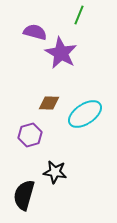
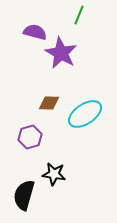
purple hexagon: moved 2 px down
black star: moved 1 px left, 2 px down
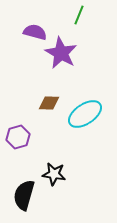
purple hexagon: moved 12 px left
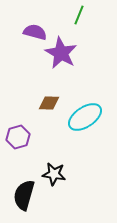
cyan ellipse: moved 3 px down
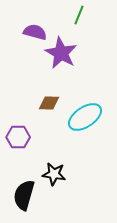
purple hexagon: rotated 15 degrees clockwise
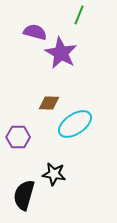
cyan ellipse: moved 10 px left, 7 px down
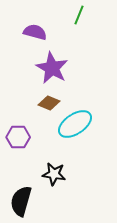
purple star: moved 9 px left, 15 px down
brown diamond: rotated 20 degrees clockwise
black semicircle: moved 3 px left, 6 px down
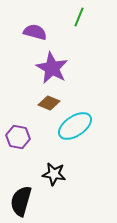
green line: moved 2 px down
cyan ellipse: moved 2 px down
purple hexagon: rotated 10 degrees clockwise
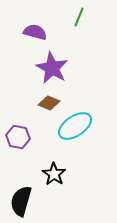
black star: rotated 25 degrees clockwise
